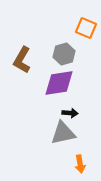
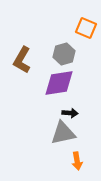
orange arrow: moved 3 px left, 3 px up
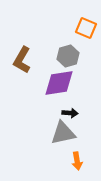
gray hexagon: moved 4 px right, 2 px down
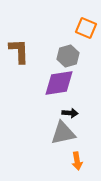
brown L-shape: moved 3 px left, 9 px up; rotated 148 degrees clockwise
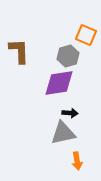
orange square: moved 7 px down
